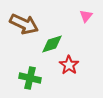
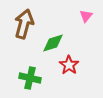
brown arrow: rotated 100 degrees counterclockwise
green diamond: moved 1 px right, 1 px up
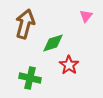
brown arrow: moved 1 px right
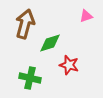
pink triangle: rotated 32 degrees clockwise
green diamond: moved 3 px left
red star: rotated 18 degrees counterclockwise
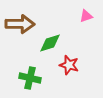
brown arrow: moved 5 px left; rotated 76 degrees clockwise
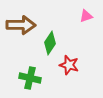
brown arrow: moved 1 px right, 1 px down
green diamond: rotated 40 degrees counterclockwise
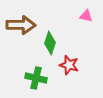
pink triangle: rotated 32 degrees clockwise
green diamond: rotated 15 degrees counterclockwise
green cross: moved 6 px right
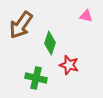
brown arrow: rotated 124 degrees clockwise
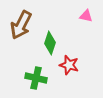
brown arrow: rotated 8 degrees counterclockwise
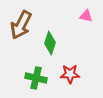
red star: moved 1 px right, 9 px down; rotated 18 degrees counterclockwise
